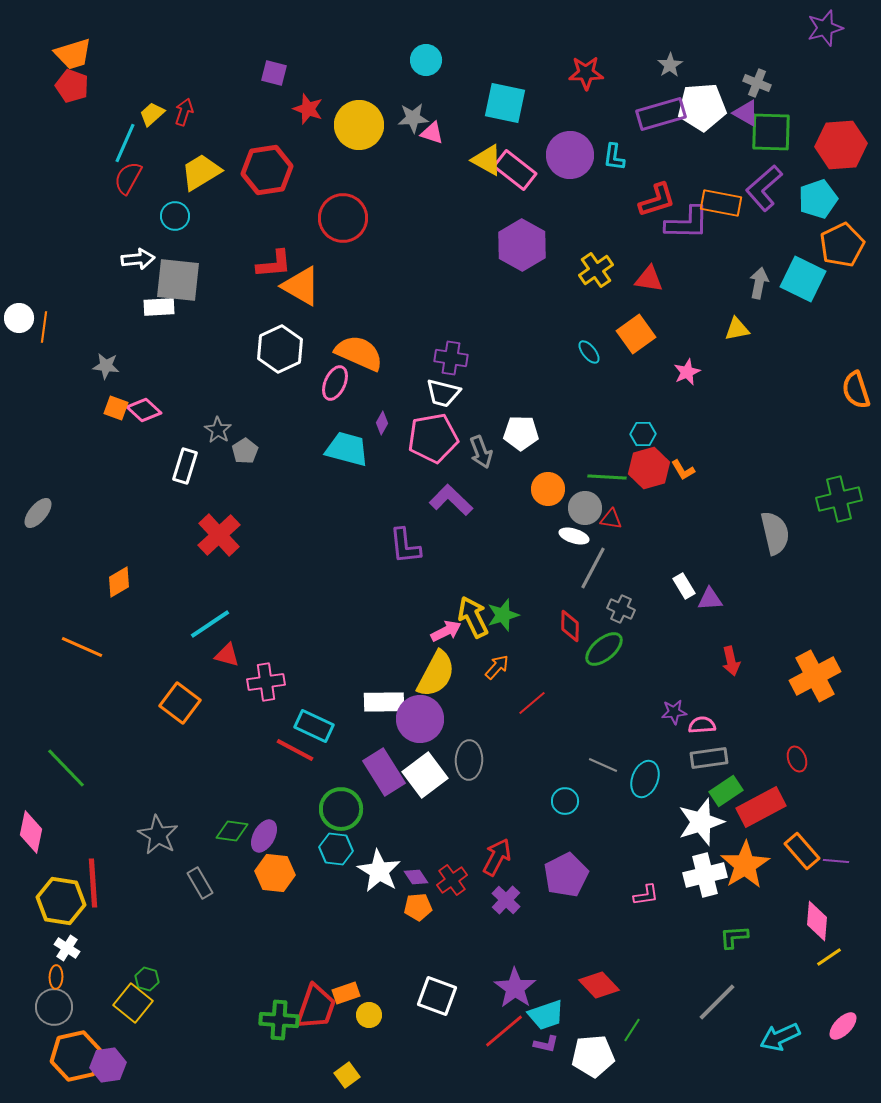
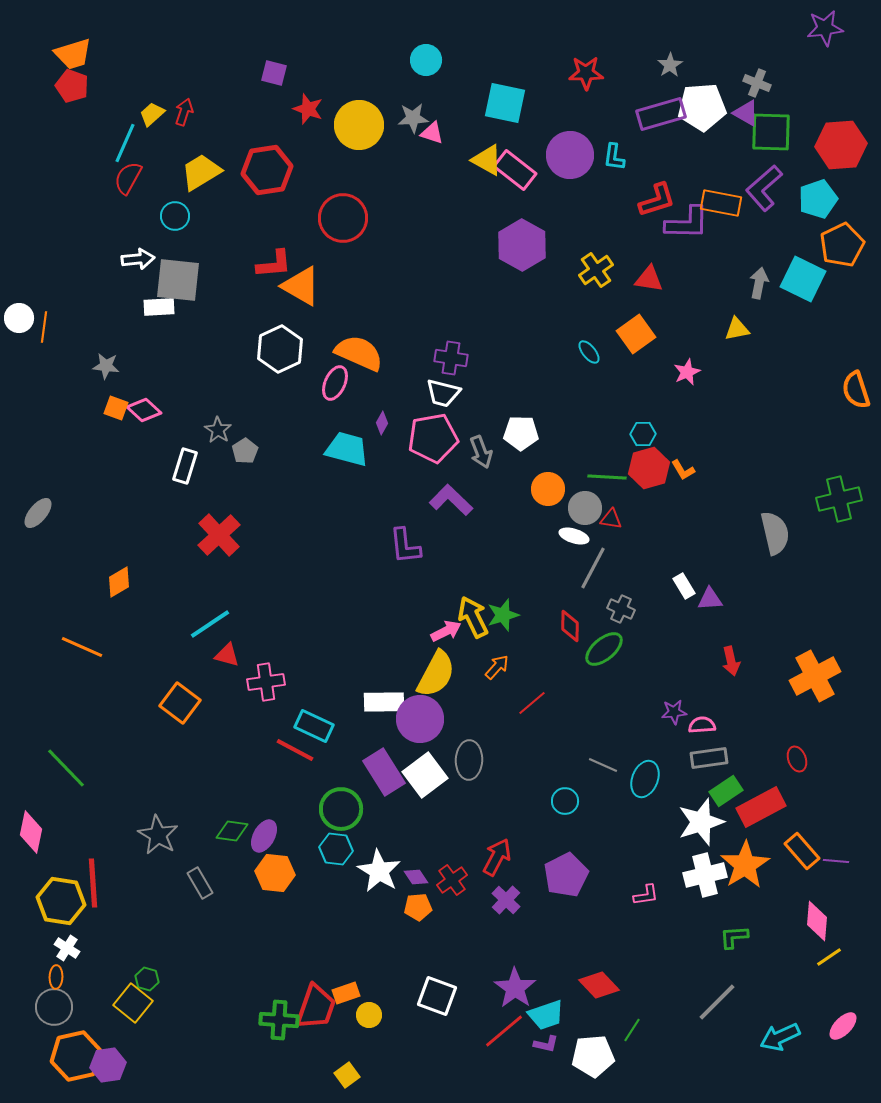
purple star at (825, 28): rotated 9 degrees clockwise
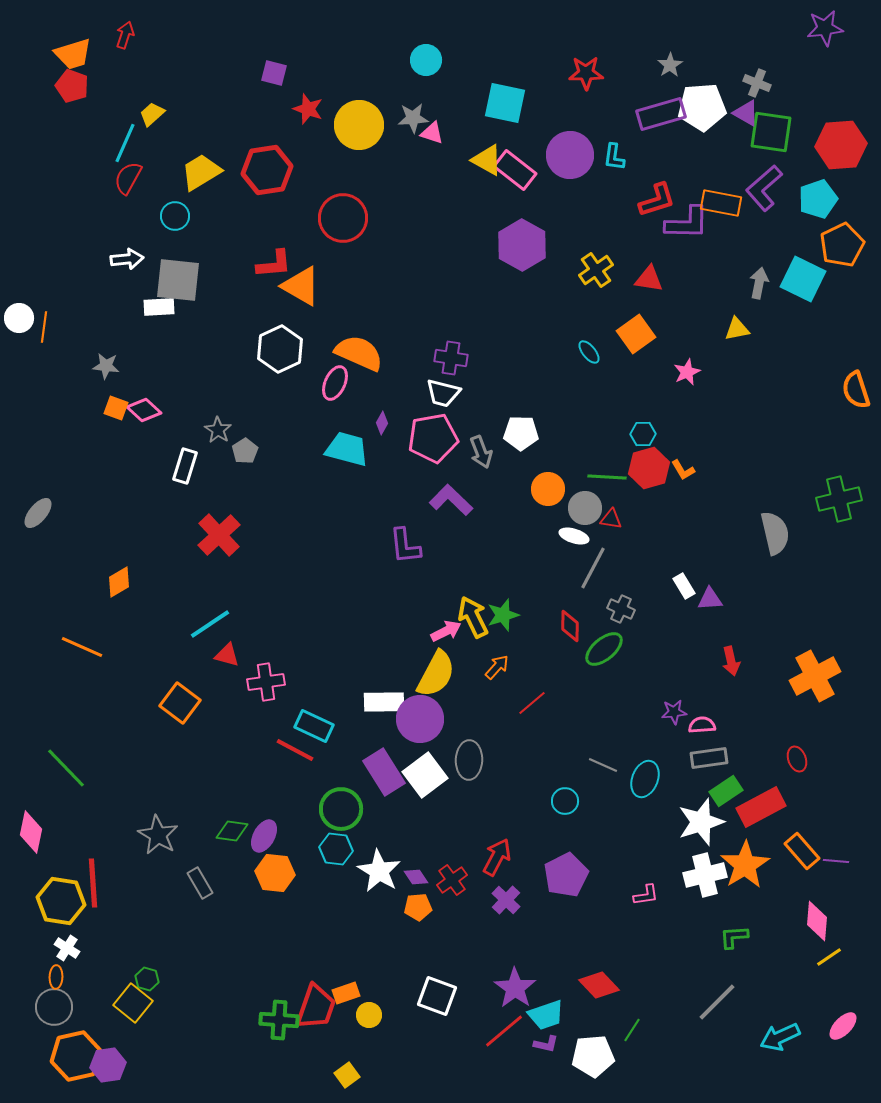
red arrow at (184, 112): moved 59 px left, 77 px up
green square at (771, 132): rotated 6 degrees clockwise
white arrow at (138, 259): moved 11 px left
